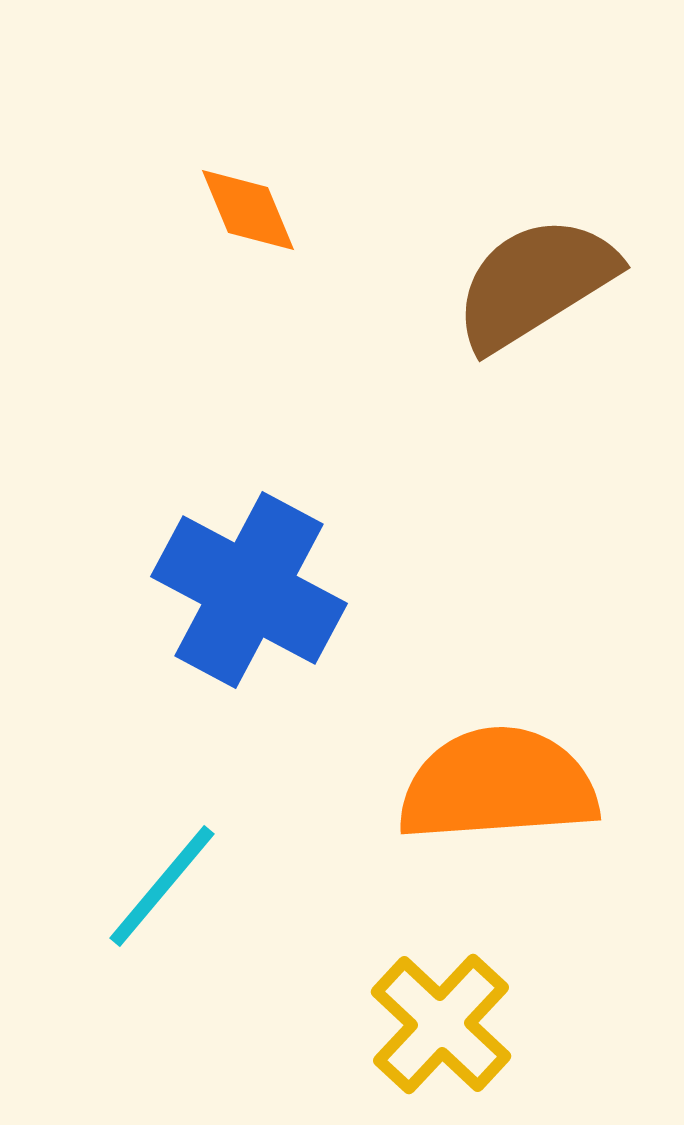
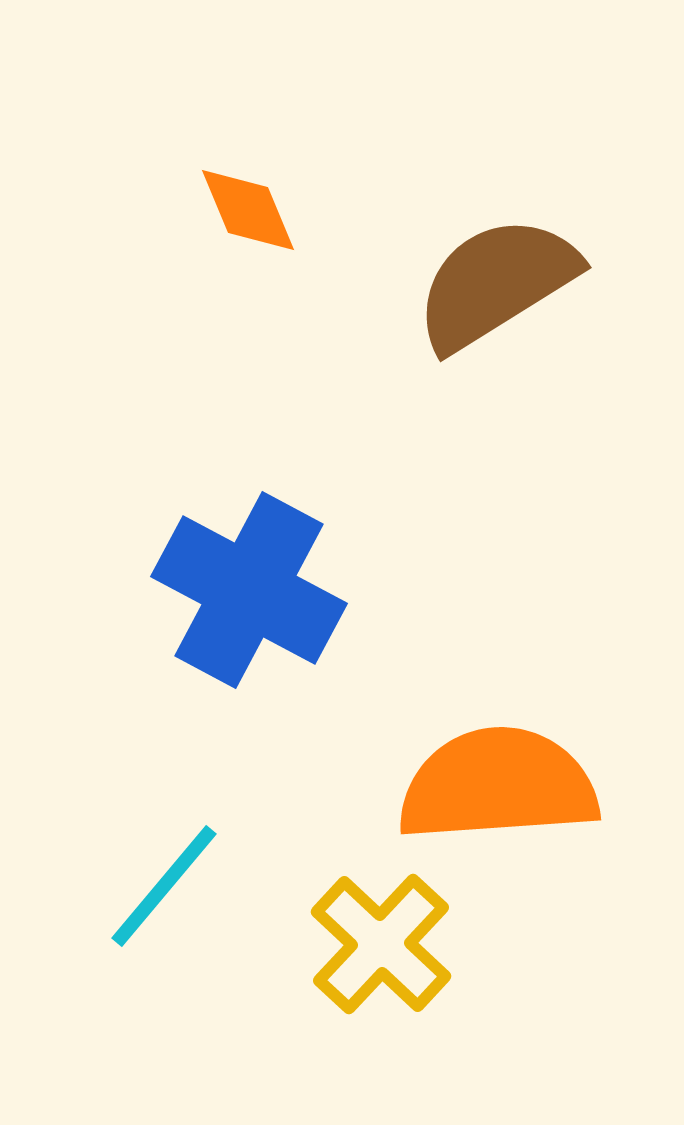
brown semicircle: moved 39 px left
cyan line: moved 2 px right
yellow cross: moved 60 px left, 80 px up
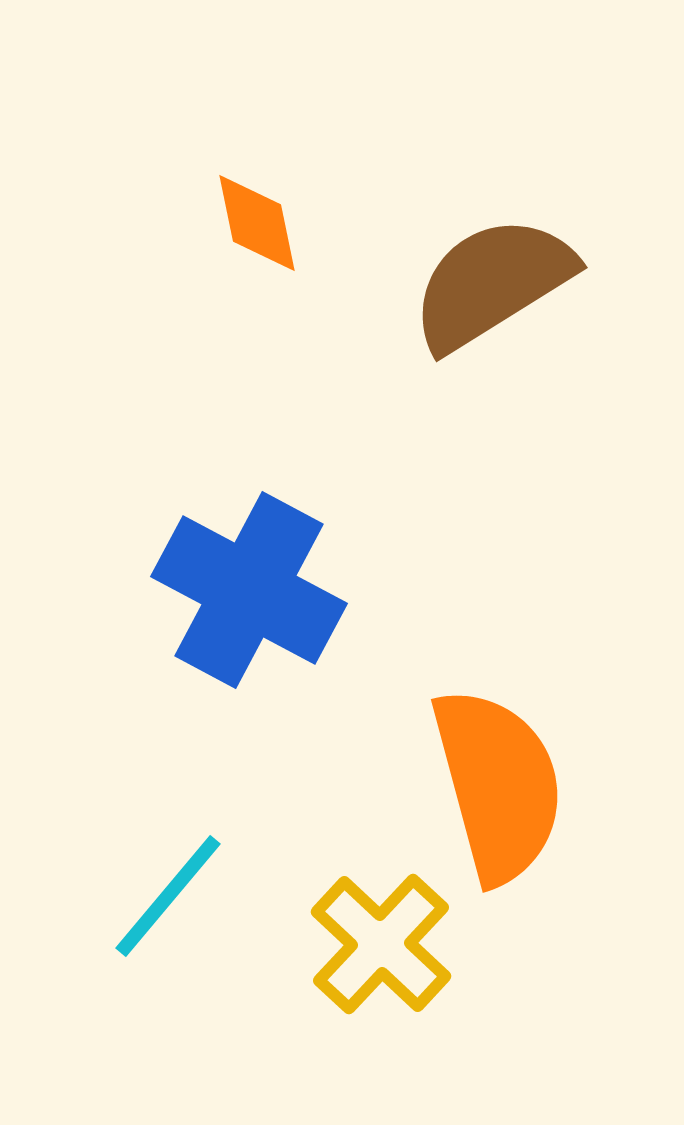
orange diamond: moved 9 px right, 13 px down; rotated 11 degrees clockwise
brown semicircle: moved 4 px left
orange semicircle: rotated 79 degrees clockwise
cyan line: moved 4 px right, 10 px down
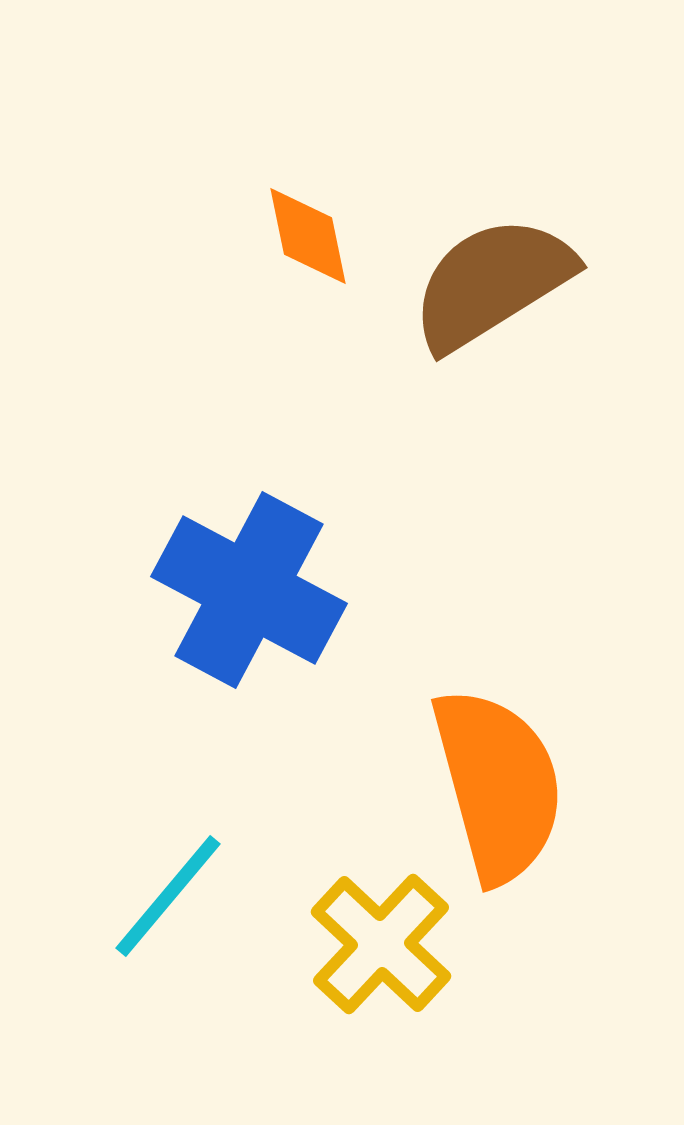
orange diamond: moved 51 px right, 13 px down
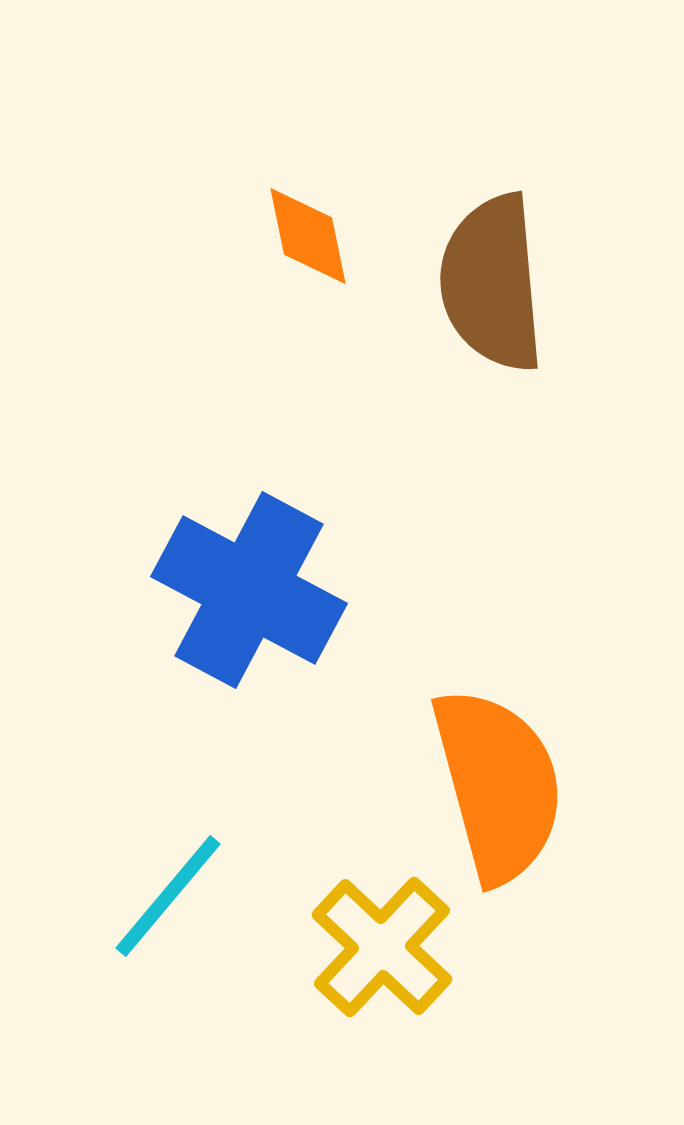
brown semicircle: rotated 63 degrees counterclockwise
yellow cross: moved 1 px right, 3 px down
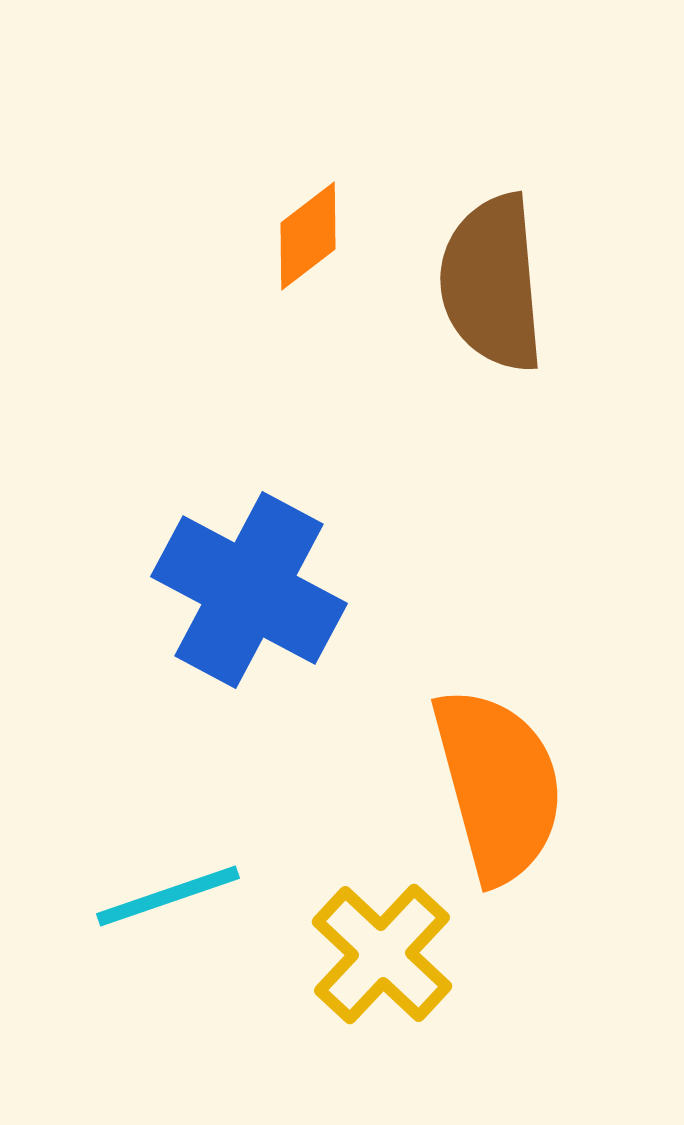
orange diamond: rotated 64 degrees clockwise
cyan line: rotated 31 degrees clockwise
yellow cross: moved 7 px down
